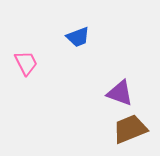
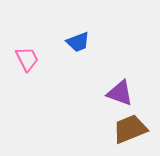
blue trapezoid: moved 5 px down
pink trapezoid: moved 1 px right, 4 px up
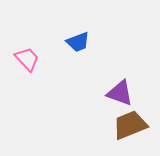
pink trapezoid: rotated 16 degrees counterclockwise
brown trapezoid: moved 4 px up
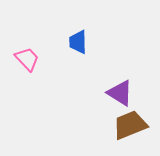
blue trapezoid: rotated 110 degrees clockwise
purple triangle: rotated 12 degrees clockwise
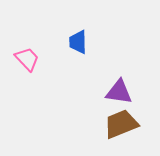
purple triangle: moved 1 px left, 1 px up; rotated 24 degrees counterclockwise
brown trapezoid: moved 9 px left, 1 px up
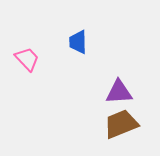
purple triangle: rotated 12 degrees counterclockwise
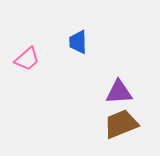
pink trapezoid: rotated 92 degrees clockwise
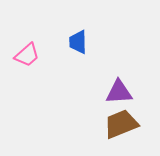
pink trapezoid: moved 4 px up
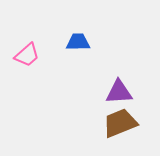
blue trapezoid: rotated 90 degrees clockwise
brown trapezoid: moved 1 px left, 1 px up
